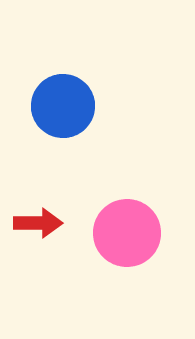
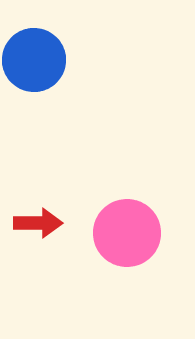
blue circle: moved 29 px left, 46 px up
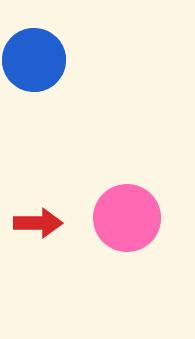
pink circle: moved 15 px up
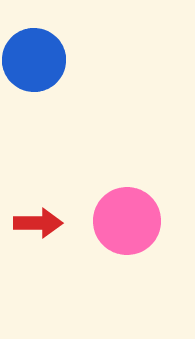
pink circle: moved 3 px down
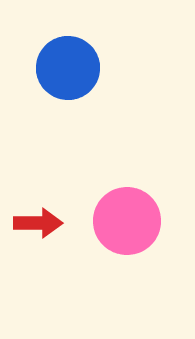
blue circle: moved 34 px right, 8 px down
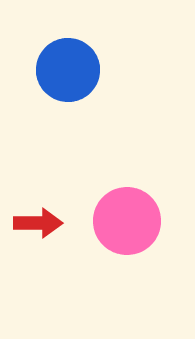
blue circle: moved 2 px down
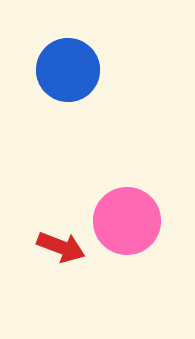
red arrow: moved 23 px right, 24 px down; rotated 21 degrees clockwise
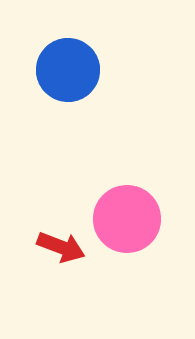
pink circle: moved 2 px up
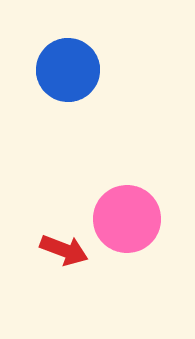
red arrow: moved 3 px right, 3 px down
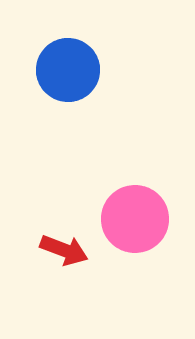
pink circle: moved 8 px right
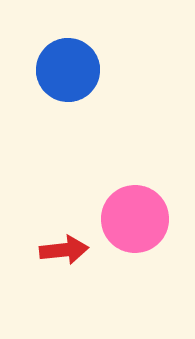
red arrow: rotated 27 degrees counterclockwise
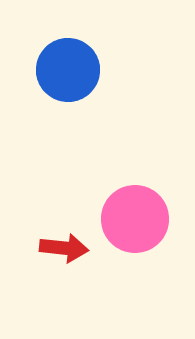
red arrow: moved 2 px up; rotated 12 degrees clockwise
